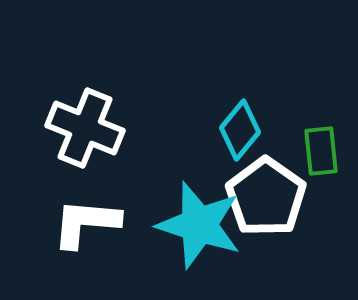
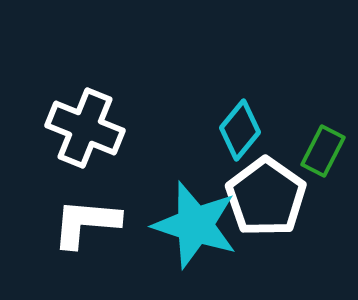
green rectangle: moved 2 px right; rotated 33 degrees clockwise
cyan star: moved 4 px left
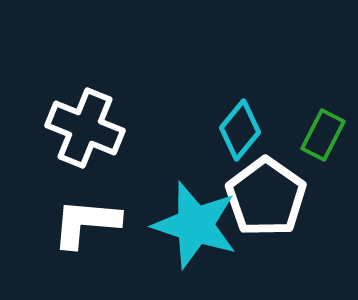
green rectangle: moved 16 px up
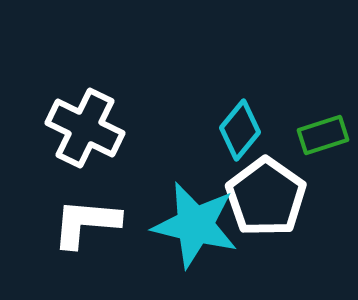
white cross: rotated 4 degrees clockwise
green rectangle: rotated 45 degrees clockwise
cyan star: rotated 4 degrees counterclockwise
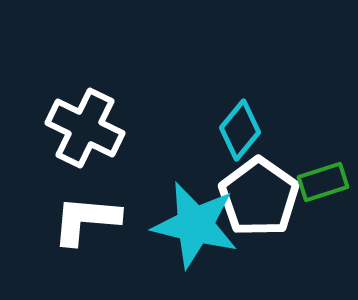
green rectangle: moved 47 px down
white pentagon: moved 7 px left
white L-shape: moved 3 px up
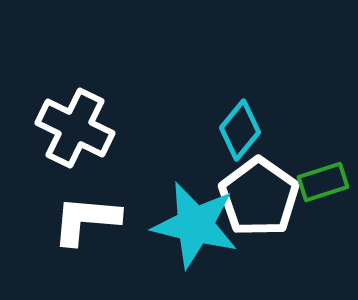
white cross: moved 10 px left
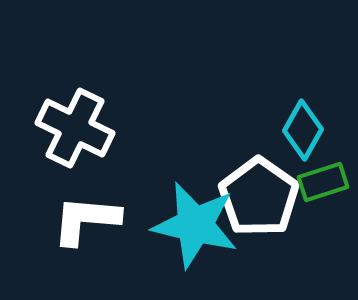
cyan diamond: moved 63 px right; rotated 10 degrees counterclockwise
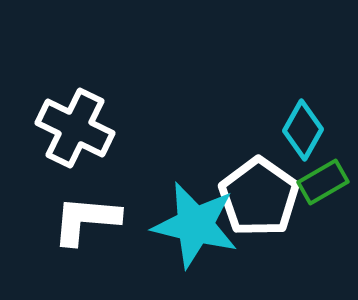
green rectangle: rotated 12 degrees counterclockwise
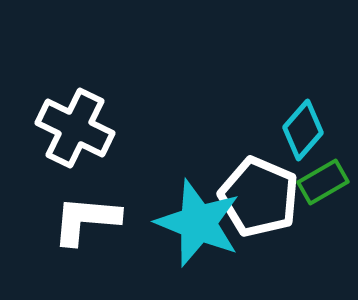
cyan diamond: rotated 12 degrees clockwise
white pentagon: rotated 12 degrees counterclockwise
cyan star: moved 3 px right, 2 px up; rotated 8 degrees clockwise
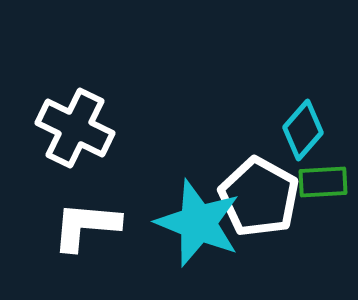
green rectangle: rotated 27 degrees clockwise
white pentagon: rotated 6 degrees clockwise
white L-shape: moved 6 px down
